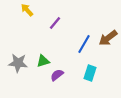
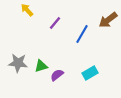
brown arrow: moved 18 px up
blue line: moved 2 px left, 10 px up
green triangle: moved 2 px left, 5 px down
cyan rectangle: rotated 42 degrees clockwise
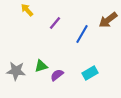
gray star: moved 2 px left, 8 px down
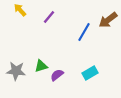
yellow arrow: moved 7 px left
purple line: moved 6 px left, 6 px up
blue line: moved 2 px right, 2 px up
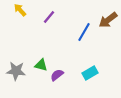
green triangle: moved 1 px up; rotated 32 degrees clockwise
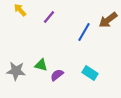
cyan rectangle: rotated 63 degrees clockwise
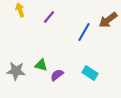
yellow arrow: rotated 24 degrees clockwise
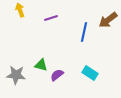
purple line: moved 2 px right, 1 px down; rotated 32 degrees clockwise
blue line: rotated 18 degrees counterclockwise
gray star: moved 4 px down
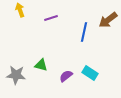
purple semicircle: moved 9 px right, 1 px down
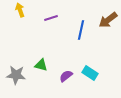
blue line: moved 3 px left, 2 px up
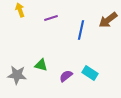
gray star: moved 1 px right
